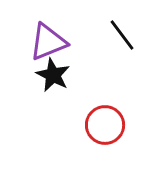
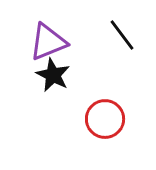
red circle: moved 6 px up
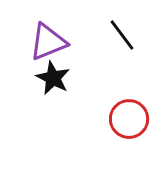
black star: moved 3 px down
red circle: moved 24 px right
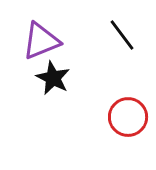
purple triangle: moved 7 px left, 1 px up
red circle: moved 1 px left, 2 px up
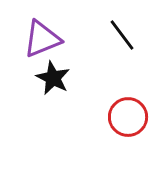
purple triangle: moved 1 px right, 2 px up
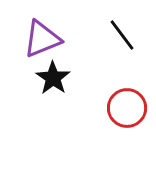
black star: rotated 8 degrees clockwise
red circle: moved 1 px left, 9 px up
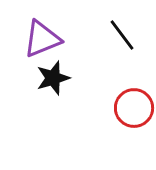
black star: rotated 20 degrees clockwise
red circle: moved 7 px right
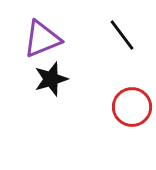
black star: moved 2 px left, 1 px down
red circle: moved 2 px left, 1 px up
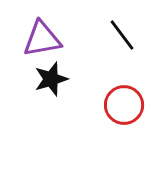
purple triangle: rotated 12 degrees clockwise
red circle: moved 8 px left, 2 px up
